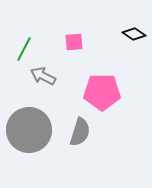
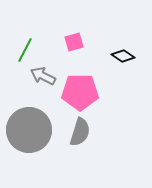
black diamond: moved 11 px left, 22 px down
pink square: rotated 12 degrees counterclockwise
green line: moved 1 px right, 1 px down
pink pentagon: moved 22 px left
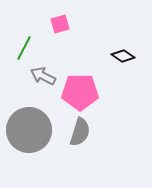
pink square: moved 14 px left, 18 px up
green line: moved 1 px left, 2 px up
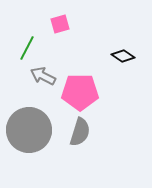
green line: moved 3 px right
